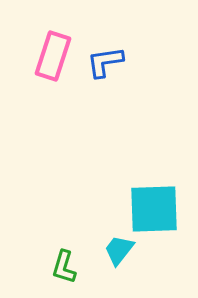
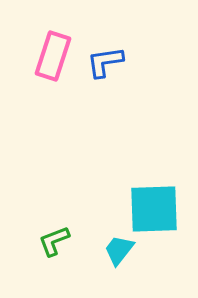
green L-shape: moved 10 px left, 26 px up; rotated 52 degrees clockwise
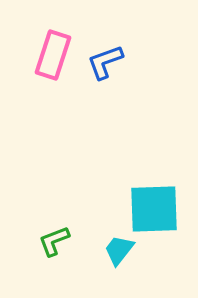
pink rectangle: moved 1 px up
blue L-shape: rotated 12 degrees counterclockwise
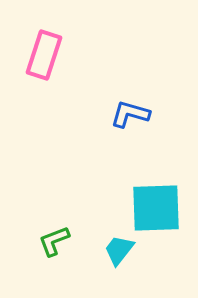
pink rectangle: moved 9 px left
blue L-shape: moved 25 px right, 52 px down; rotated 36 degrees clockwise
cyan square: moved 2 px right, 1 px up
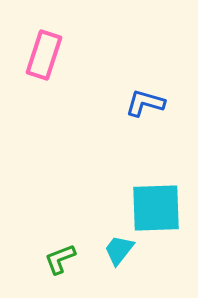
blue L-shape: moved 15 px right, 11 px up
green L-shape: moved 6 px right, 18 px down
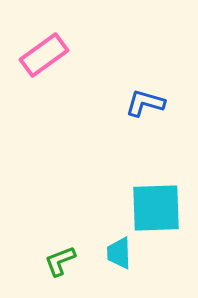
pink rectangle: rotated 36 degrees clockwise
cyan trapezoid: moved 3 px down; rotated 40 degrees counterclockwise
green L-shape: moved 2 px down
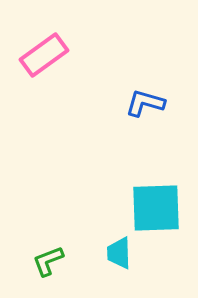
green L-shape: moved 12 px left
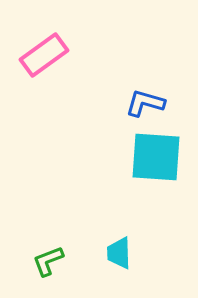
cyan square: moved 51 px up; rotated 6 degrees clockwise
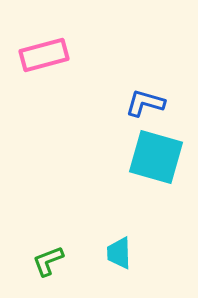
pink rectangle: rotated 21 degrees clockwise
cyan square: rotated 12 degrees clockwise
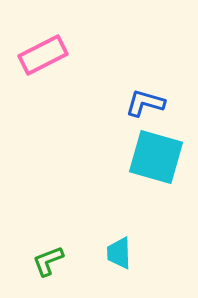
pink rectangle: moved 1 px left; rotated 12 degrees counterclockwise
